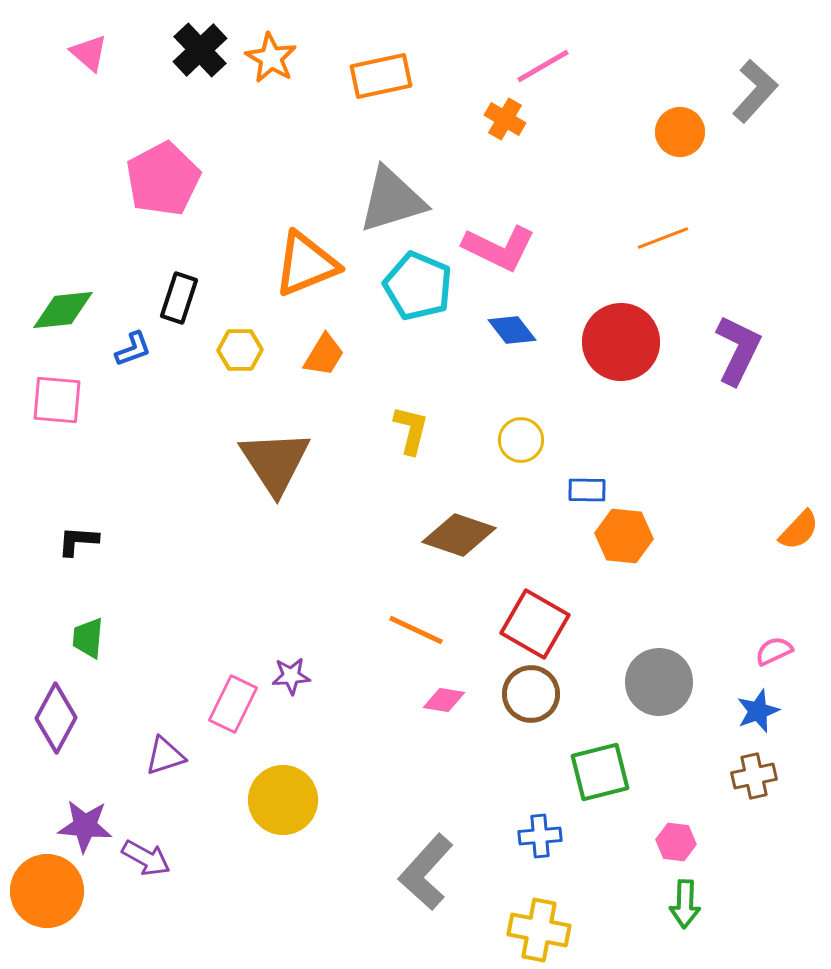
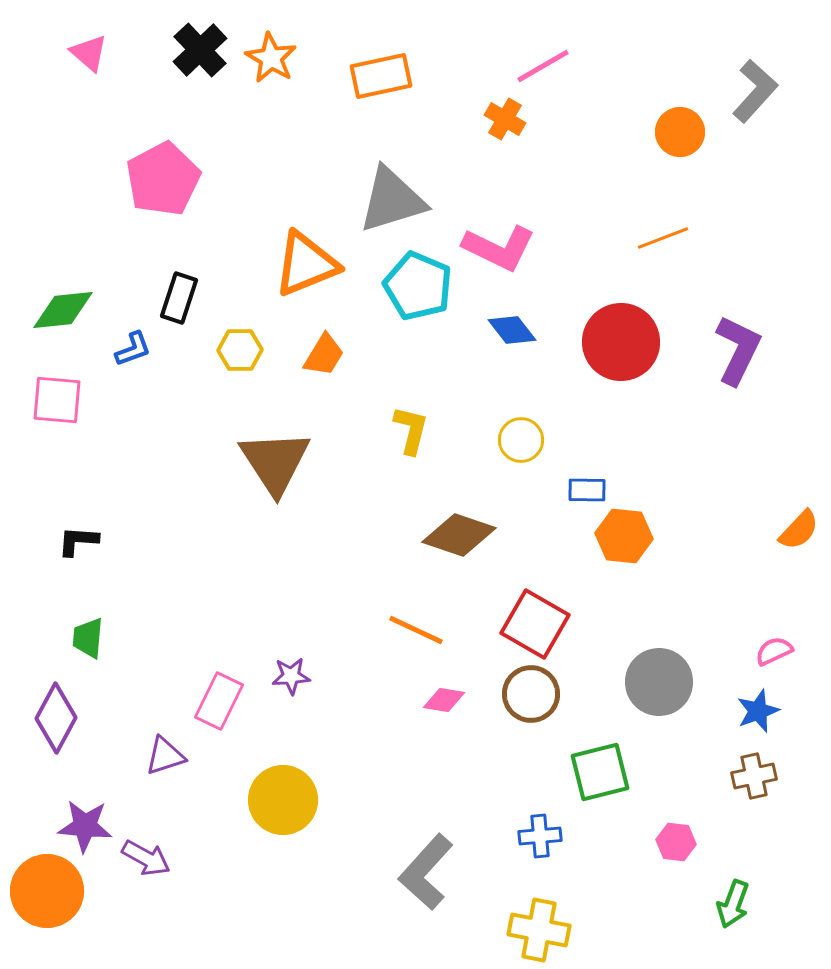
pink rectangle at (233, 704): moved 14 px left, 3 px up
green arrow at (685, 904): moved 48 px right; rotated 18 degrees clockwise
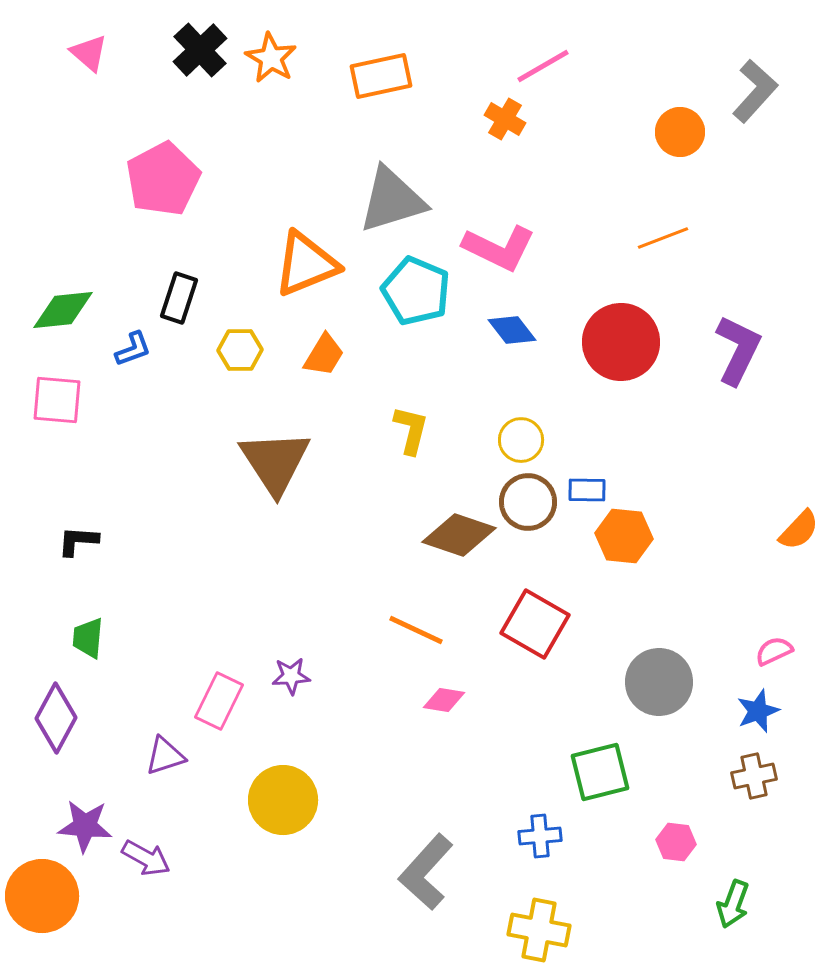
cyan pentagon at (418, 286): moved 2 px left, 5 px down
brown circle at (531, 694): moved 3 px left, 192 px up
orange circle at (47, 891): moved 5 px left, 5 px down
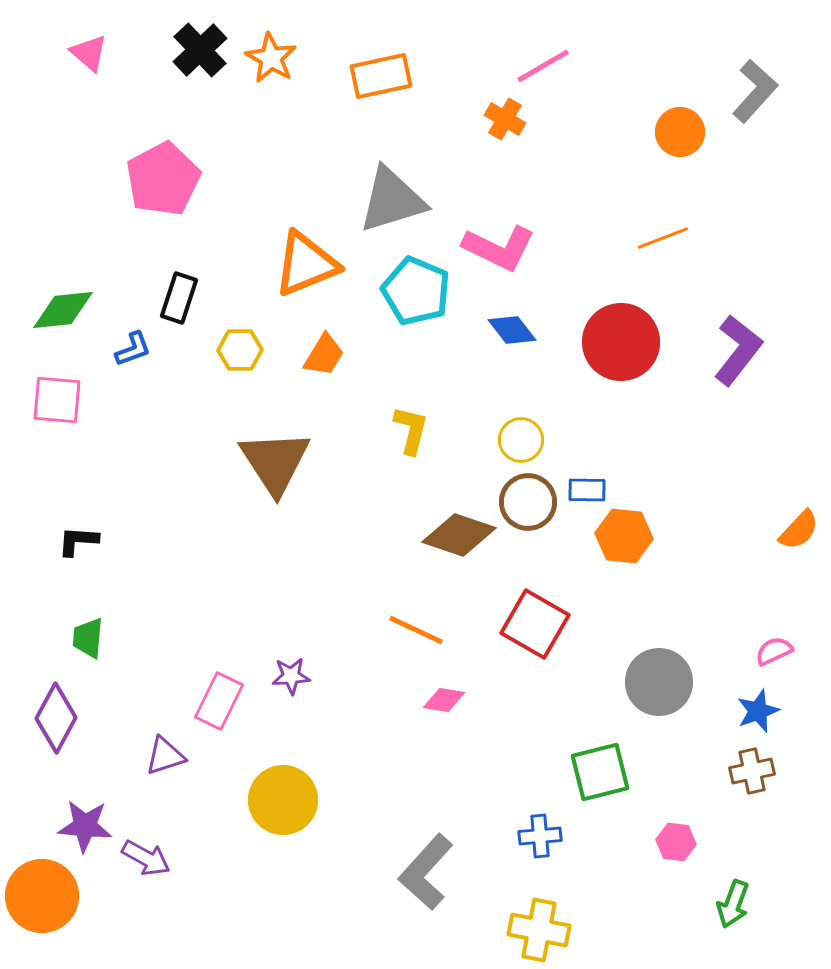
purple L-shape at (738, 350): rotated 12 degrees clockwise
brown cross at (754, 776): moved 2 px left, 5 px up
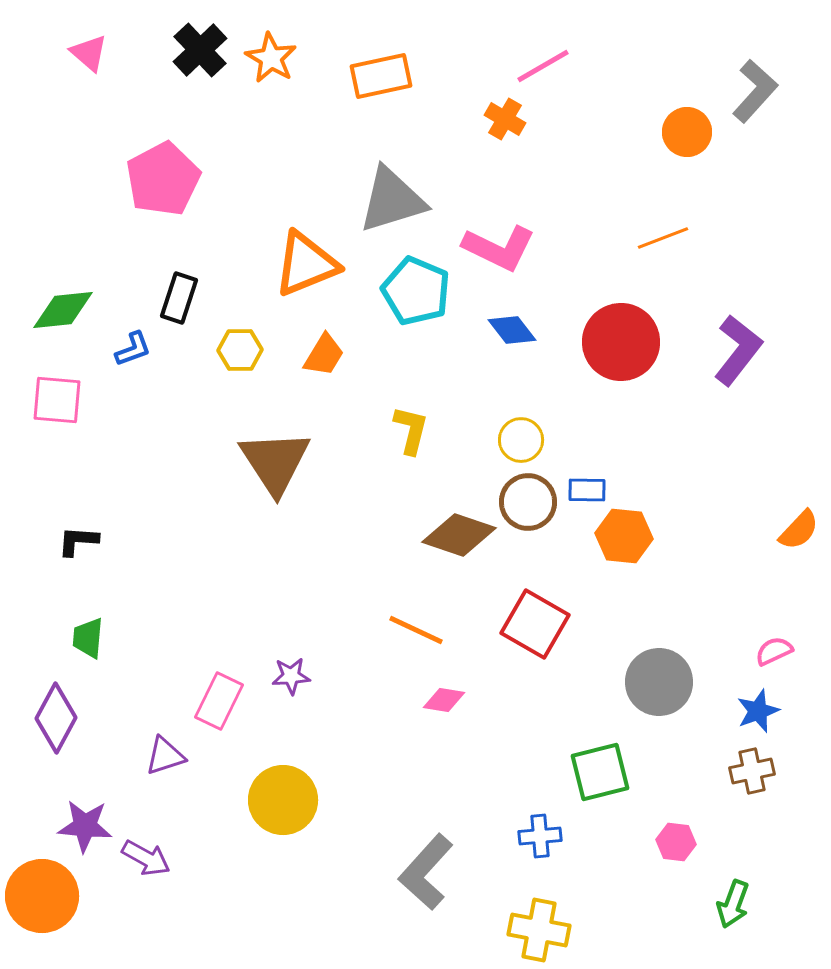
orange circle at (680, 132): moved 7 px right
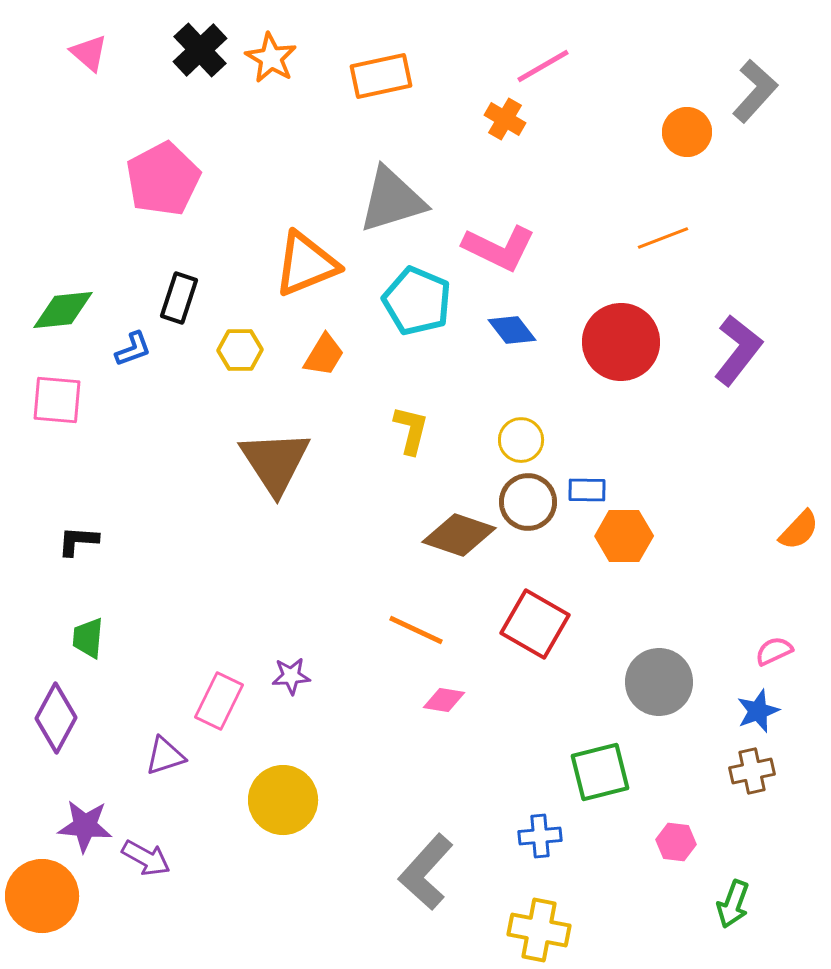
cyan pentagon at (416, 291): moved 1 px right, 10 px down
orange hexagon at (624, 536): rotated 6 degrees counterclockwise
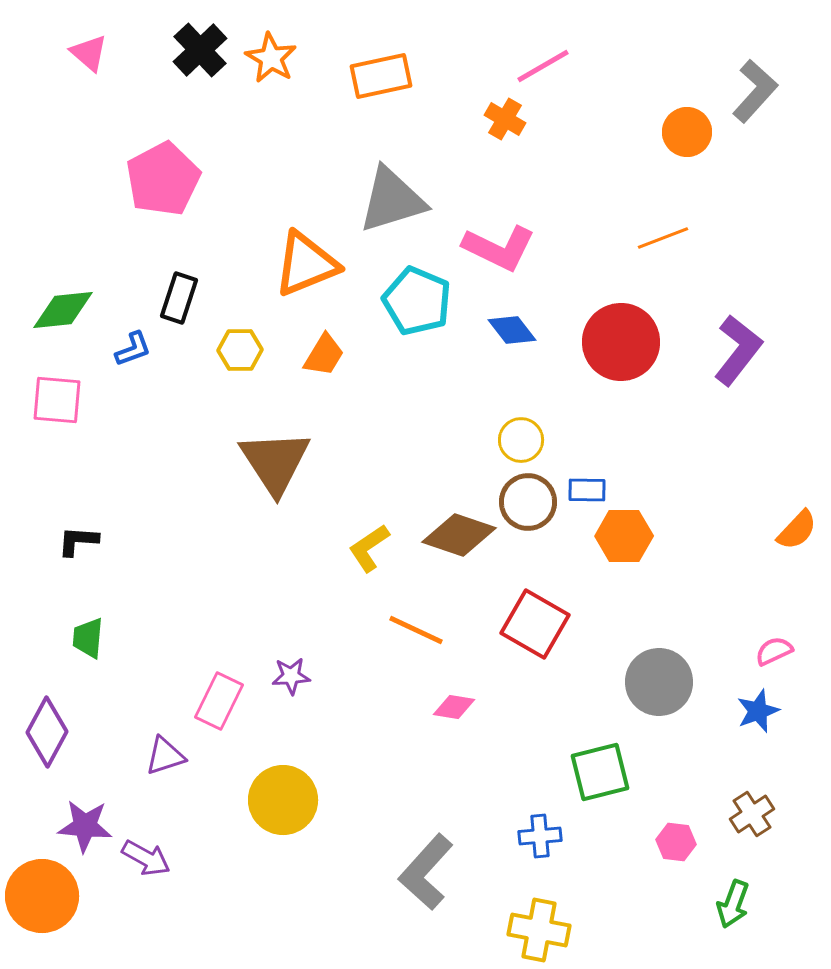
yellow L-shape at (411, 430): moved 42 px left, 118 px down; rotated 138 degrees counterclockwise
orange semicircle at (799, 530): moved 2 px left
pink diamond at (444, 700): moved 10 px right, 7 px down
purple diamond at (56, 718): moved 9 px left, 14 px down
brown cross at (752, 771): moved 43 px down; rotated 21 degrees counterclockwise
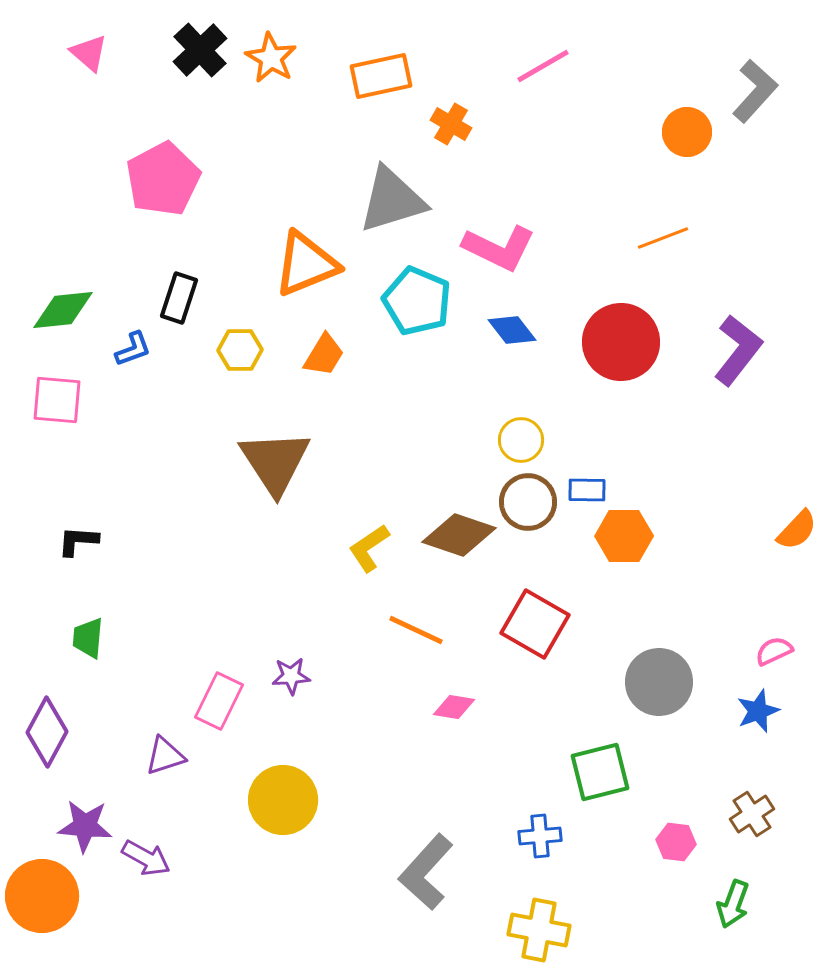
orange cross at (505, 119): moved 54 px left, 5 px down
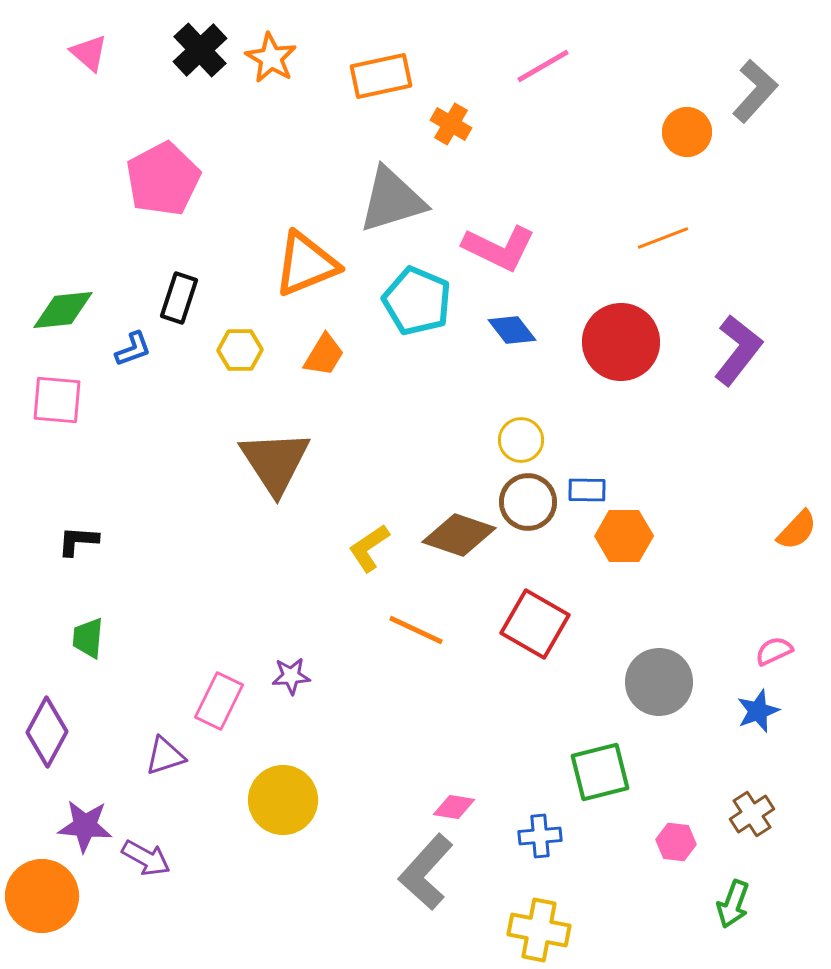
pink diamond at (454, 707): moved 100 px down
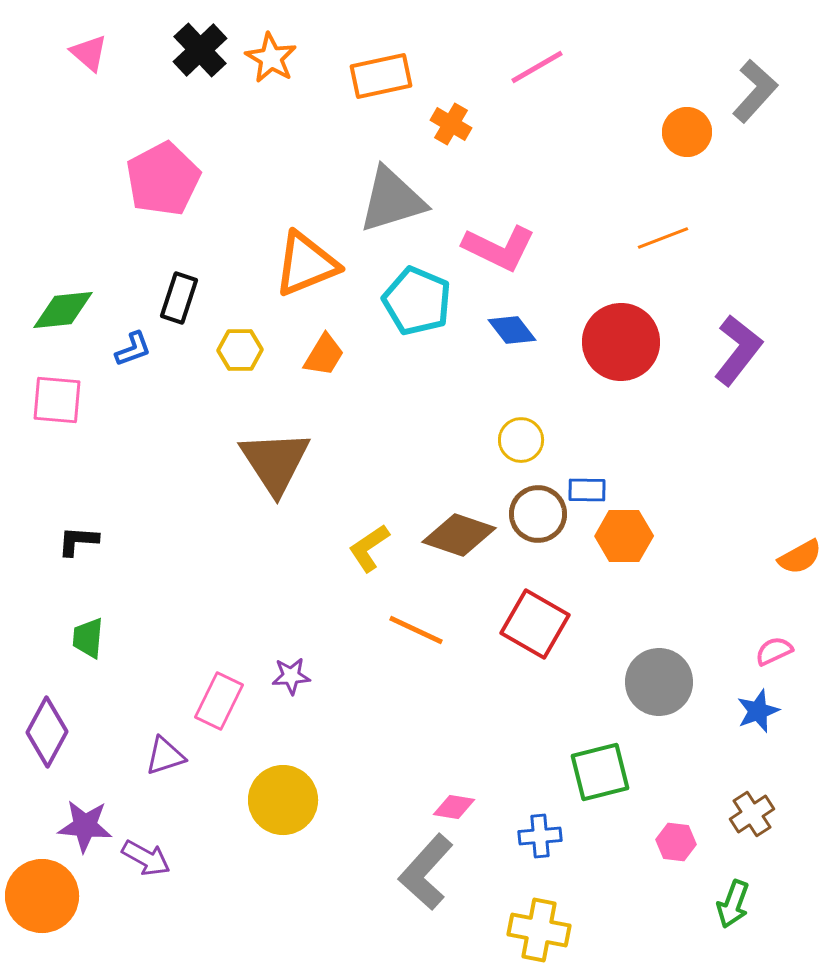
pink line at (543, 66): moved 6 px left, 1 px down
brown circle at (528, 502): moved 10 px right, 12 px down
orange semicircle at (797, 530): moved 3 px right, 27 px down; rotated 18 degrees clockwise
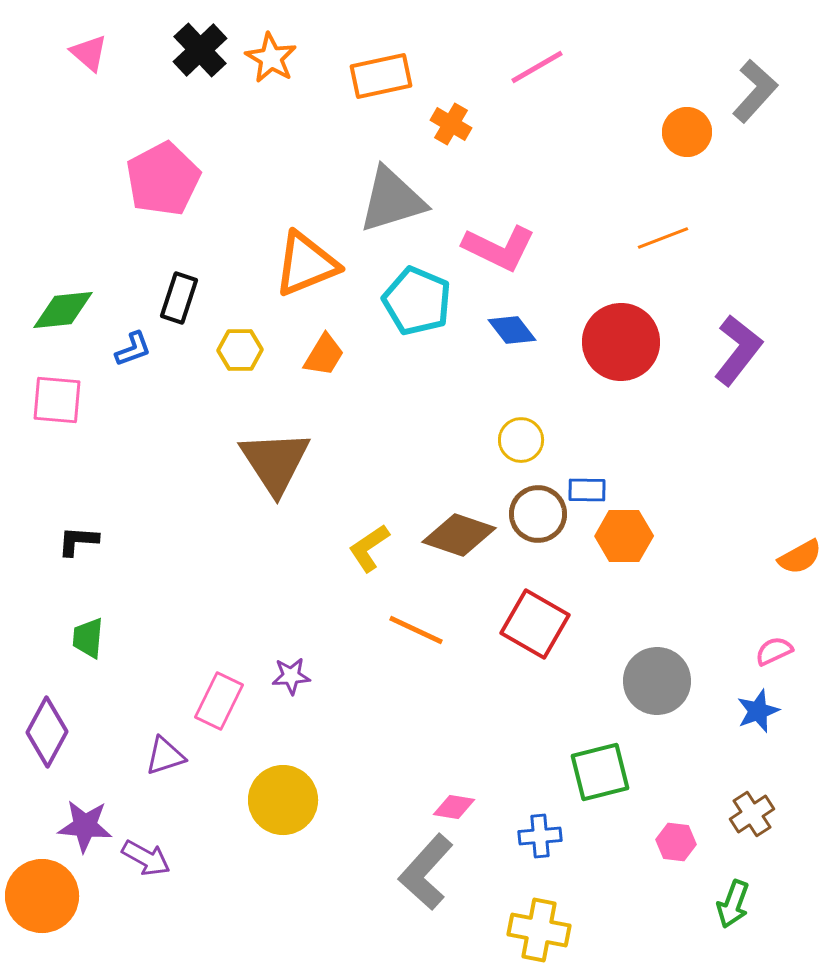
gray circle at (659, 682): moved 2 px left, 1 px up
